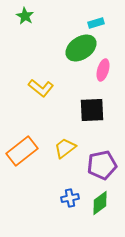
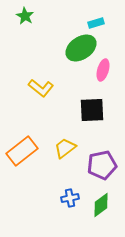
green diamond: moved 1 px right, 2 px down
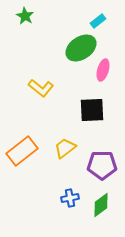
cyan rectangle: moved 2 px right, 2 px up; rotated 21 degrees counterclockwise
purple pentagon: rotated 12 degrees clockwise
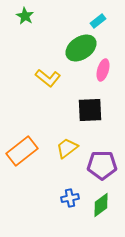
yellow L-shape: moved 7 px right, 10 px up
black square: moved 2 px left
yellow trapezoid: moved 2 px right
